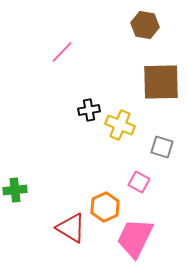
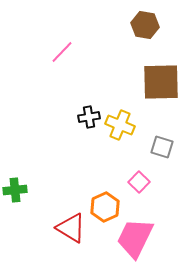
black cross: moved 7 px down
pink square: rotated 15 degrees clockwise
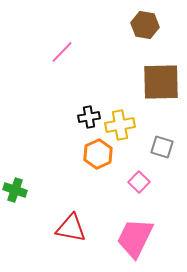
yellow cross: rotated 32 degrees counterclockwise
green cross: rotated 25 degrees clockwise
orange hexagon: moved 7 px left, 53 px up
red triangle: rotated 20 degrees counterclockwise
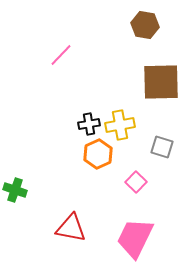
pink line: moved 1 px left, 3 px down
black cross: moved 7 px down
pink square: moved 3 px left
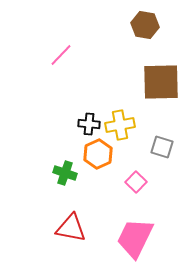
black cross: rotated 15 degrees clockwise
green cross: moved 50 px right, 17 px up
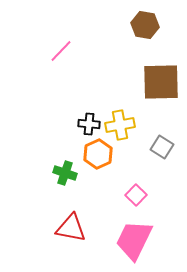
pink line: moved 4 px up
gray square: rotated 15 degrees clockwise
pink square: moved 13 px down
pink trapezoid: moved 1 px left, 2 px down
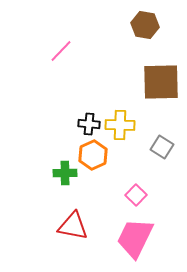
yellow cross: rotated 12 degrees clockwise
orange hexagon: moved 5 px left, 1 px down
green cross: rotated 20 degrees counterclockwise
red triangle: moved 2 px right, 2 px up
pink trapezoid: moved 1 px right, 2 px up
